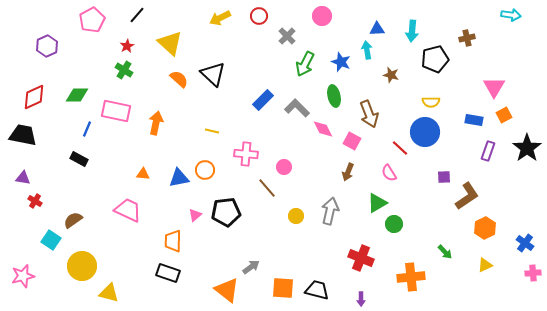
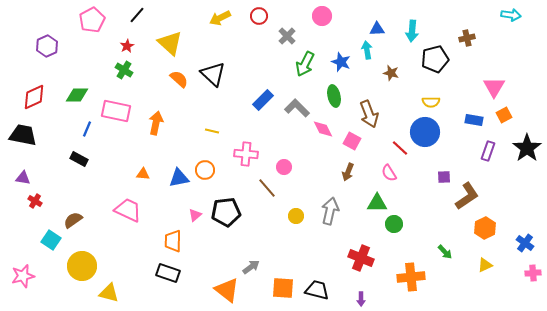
brown star at (391, 75): moved 2 px up
green triangle at (377, 203): rotated 30 degrees clockwise
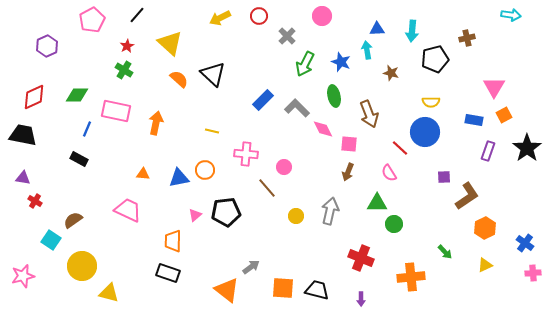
pink square at (352, 141): moved 3 px left, 3 px down; rotated 24 degrees counterclockwise
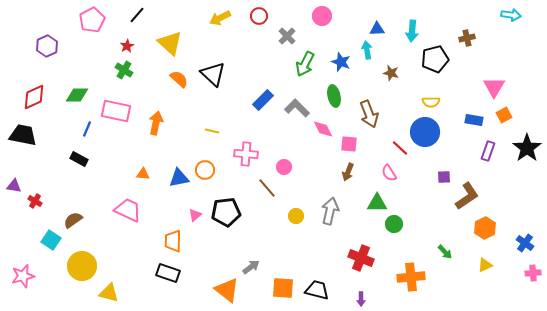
purple triangle at (23, 178): moved 9 px left, 8 px down
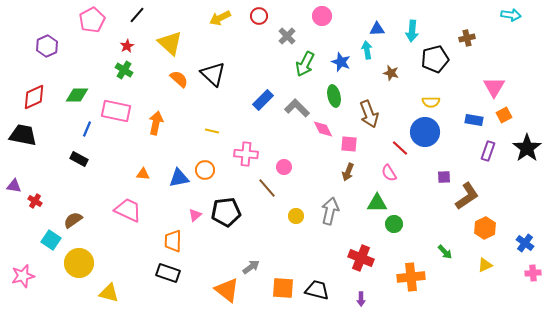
yellow circle at (82, 266): moved 3 px left, 3 px up
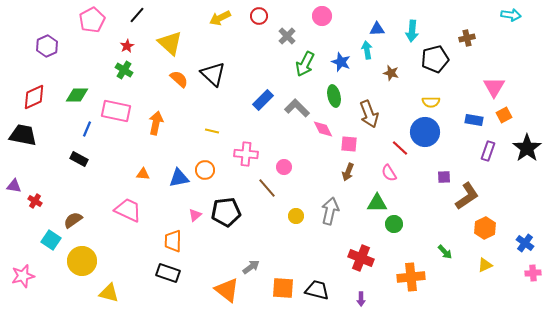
yellow circle at (79, 263): moved 3 px right, 2 px up
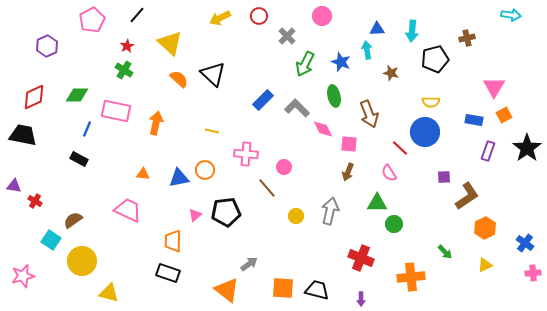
gray arrow at (251, 267): moved 2 px left, 3 px up
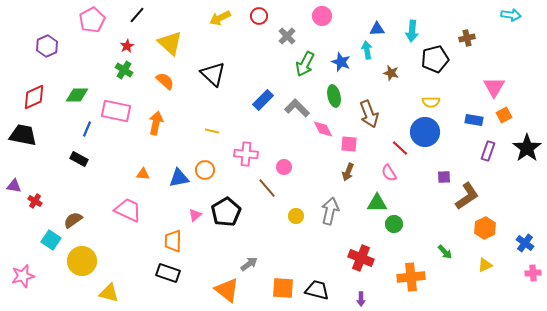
orange semicircle at (179, 79): moved 14 px left, 2 px down
black pentagon at (226, 212): rotated 24 degrees counterclockwise
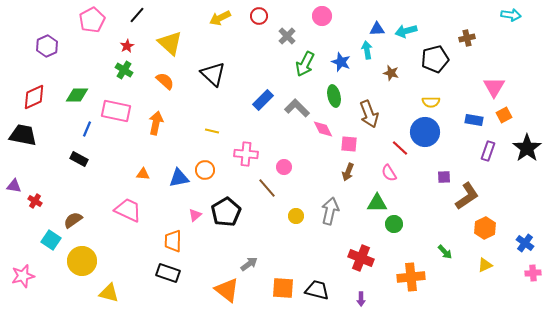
cyan arrow at (412, 31): moved 6 px left; rotated 70 degrees clockwise
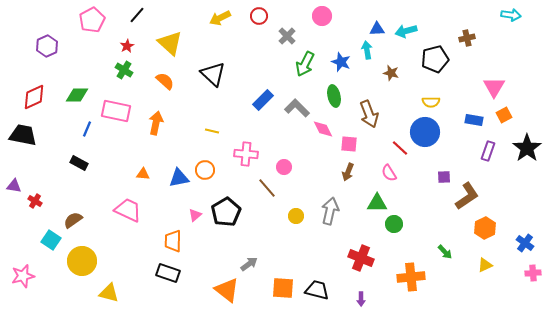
black rectangle at (79, 159): moved 4 px down
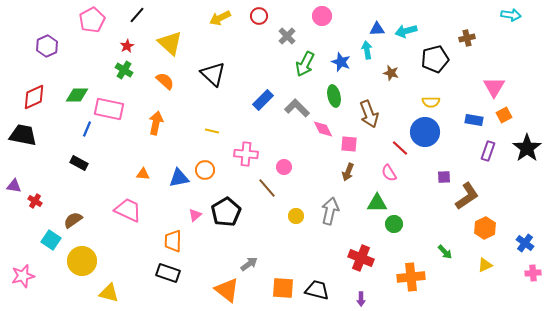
pink rectangle at (116, 111): moved 7 px left, 2 px up
